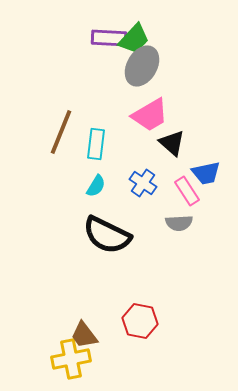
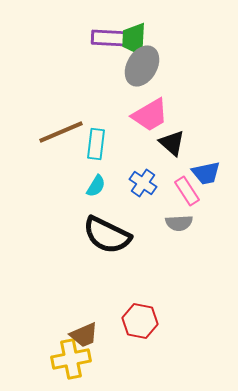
green trapezoid: rotated 140 degrees clockwise
brown line: rotated 45 degrees clockwise
brown trapezoid: rotated 76 degrees counterclockwise
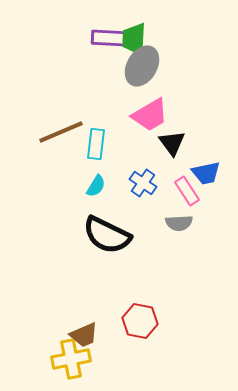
black triangle: rotated 12 degrees clockwise
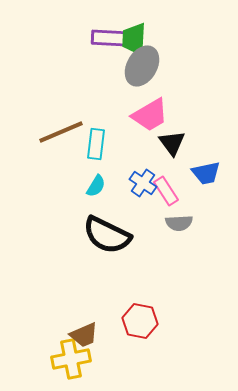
pink rectangle: moved 21 px left
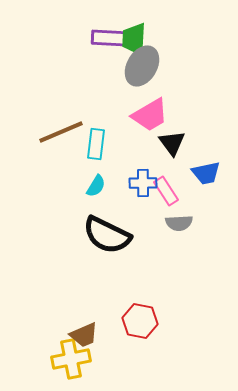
blue cross: rotated 36 degrees counterclockwise
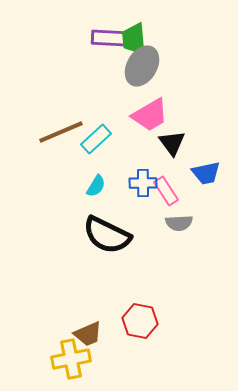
green trapezoid: rotated 8 degrees counterclockwise
cyan rectangle: moved 5 px up; rotated 40 degrees clockwise
brown trapezoid: moved 4 px right, 1 px up
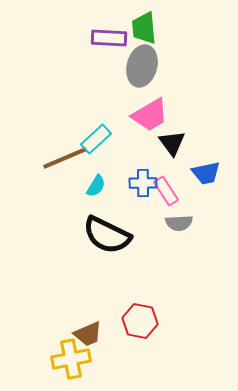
green trapezoid: moved 10 px right, 11 px up
gray ellipse: rotated 15 degrees counterclockwise
brown line: moved 4 px right, 26 px down
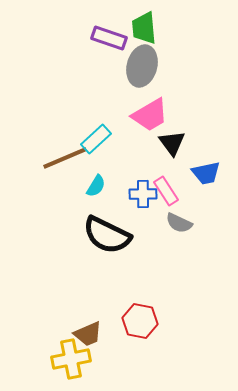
purple rectangle: rotated 16 degrees clockwise
blue cross: moved 11 px down
gray semicircle: rotated 28 degrees clockwise
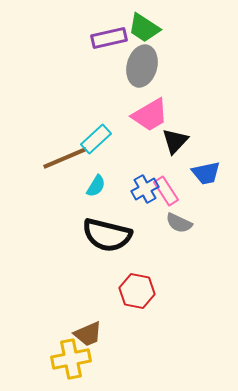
green trapezoid: rotated 52 degrees counterclockwise
purple rectangle: rotated 32 degrees counterclockwise
black triangle: moved 3 px right, 2 px up; rotated 20 degrees clockwise
blue cross: moved 2 px right, 5 px up; rotated 28 degrees counterclockwise
black semicircle: rotated 12 degrees counterclockwise
red hexagon: moved 3 px left, 30 px up
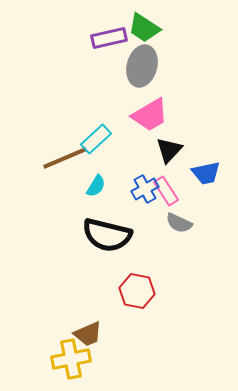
black triangle: moved 6 px left, 9 px down
